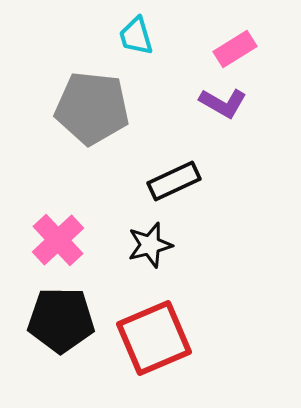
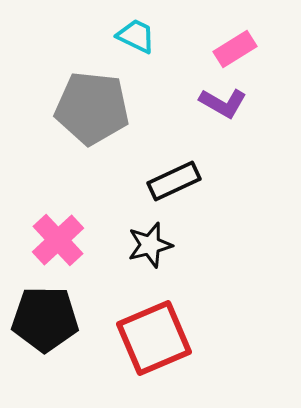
cyan trapezoid: rotated 132 degrees clockwise
black pentagon: moved 16 px left, 1 px up
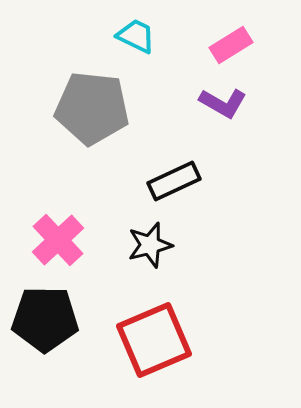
pink rectangle: moved 4 px left, 4 px up
red square: moved 2 px down
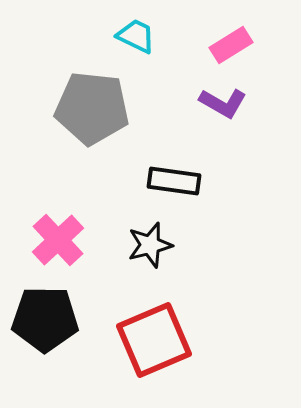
black rectangle: rotated 33 degrees clockwise
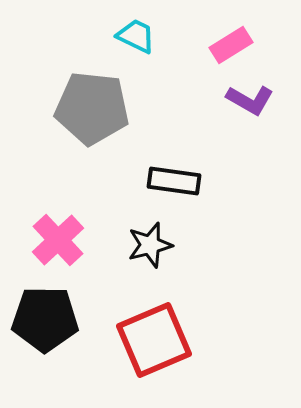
purple L-shape: moved 27 px right, 3 px up
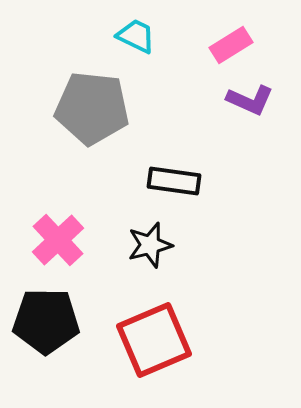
purple L-shape: rotated 6 degrees counterclockwise
black pentagon: moved 1 px right, 2 px down
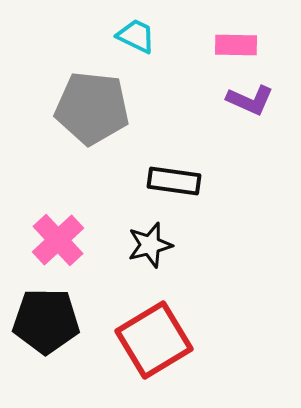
pink rectangle: moved 5 px right; rotated 33 degrees clockwise
red square: rotated 8 degrees counterclockwise
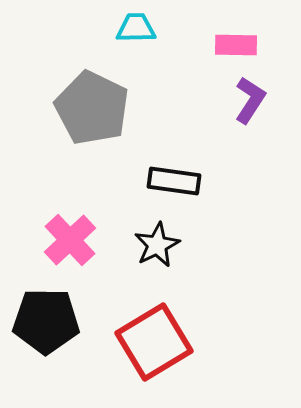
cyan trapezoid: moved 8 px up; rotated 27 degrees counterclockwise
purple L-shape: rotated 81 degrees counterclockwise
gray pentagon: rotated 20 degrees clockwise
pink cross: moved 12 px right
black star: moved 7 px right; rotated 12 degrees counterclockwise
red square: moved 2 px down
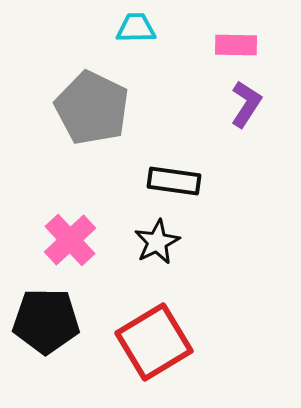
purple L-shape: moved 4 px left, 4 px down
black star: moved 3 px up
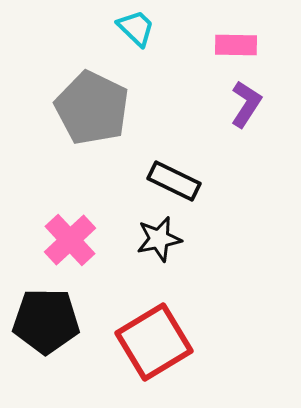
cyan trapezoid: rotated 45 degrees clockwise
black rectangle: rotated 18 degrees clockwise
black star: moved 2 px right, 3 px up; rotated 15 degrees clockwise
